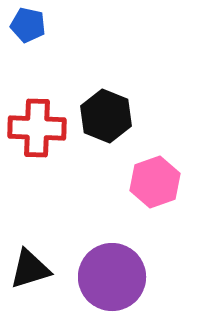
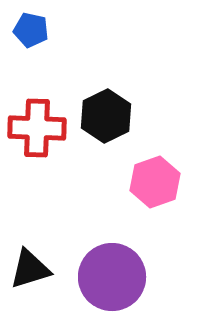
blue pentagon: moved 3 px right, 5 px down
black hexagon: rotated 12 degrees clockwise
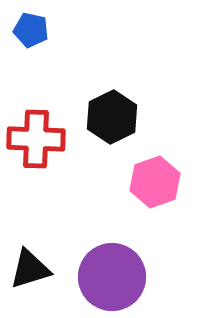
black hexagon: moved 6 px right, 1 px down
red cross: moved 1 px left, 11 px down
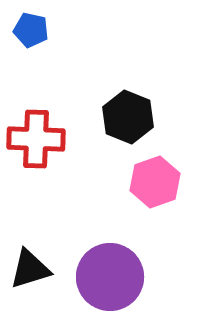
black hexagon: moved 16 px right; rotated 12 degrees counterclockwise
purple circle: moved 2 px left
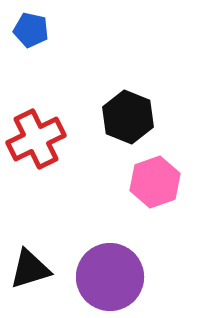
red cross: rotated 28 degrees counterclockwise
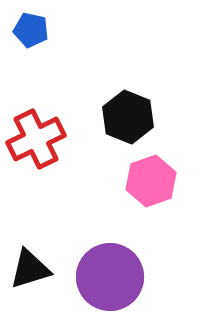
pink hexagon: moved 4 px left, 1 px up
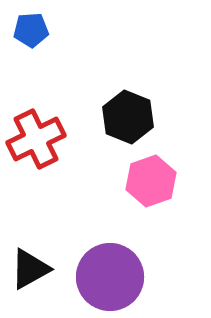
blue pentagon: rotated 16 degrees counterclockwise
black triangle: rotated 12 degrees counterclockwise
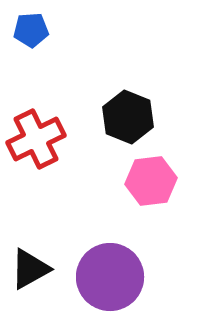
pink hexagon: rotated 12 degrees clockwise
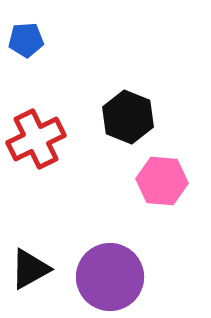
blue pentagon: moved 5 px left, 10 px down
pink hexagon: moved 11 px right; rotated 12 degrees clockwise
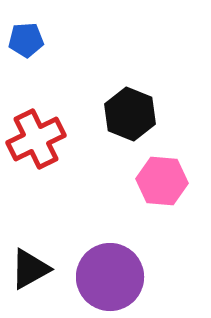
black hexagon: moved 2 px right, 3 px up
